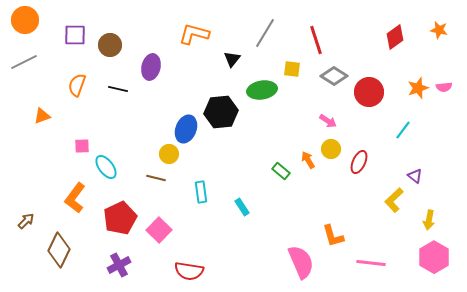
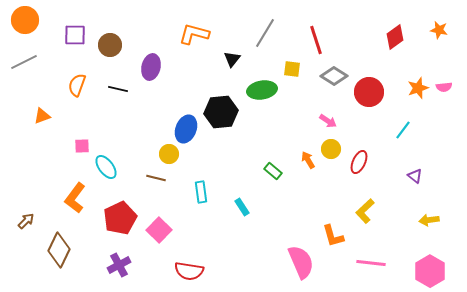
green rectangle at (281, 171): moved 8 px left
yellow L-shape at (394, 200): moved 29 px left, 11 px down
yellow arrow at (429, 220): rotated 72 degrees clockwise
pink hexagon at (434, 257): moved 4 px left, 14 px down
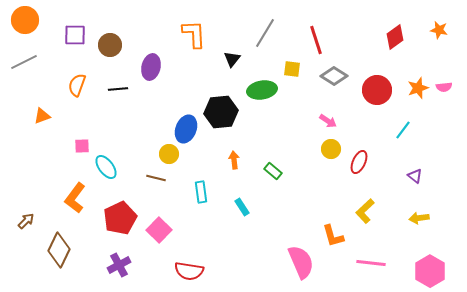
orange L-shape at (194, 34): rotated 72 degrees clockwise
black line at (118, 89): rotated 18 degrees counterclockwise
red circle at (369, 92): moved 8 px right, 2 px up
orange arrow at (308, 160): moved 74 px left; rotated 24 degrees clockwise
yellow arrow at (429, 220): moved 10 px left, 2 px up
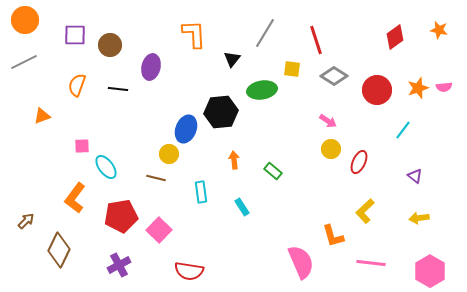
black line at (118, 89): rotated 12 degrees clockwise
red pentagon at (120, 218): moved 1 px right, 2 px up; rotated 16 degrees clockwise
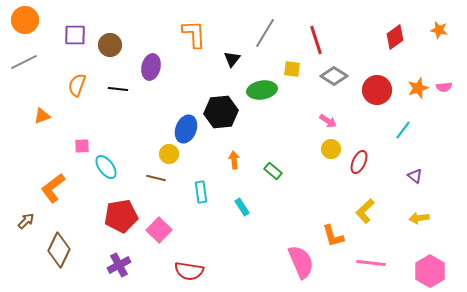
orange L-shape at (75, 198): moved 22 px left, 10 px up; rotated 16 degrees clockwise
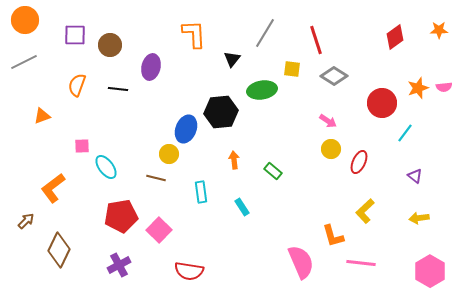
orange star at (439, 30): rotated 12 degrees counterclockwise
red circle at (377, 90): moved 5 px right, 13 px down
cyan line at (403, 130): moved 2 px right, 3 px down
pink line at (371, 263): moved 10 px left
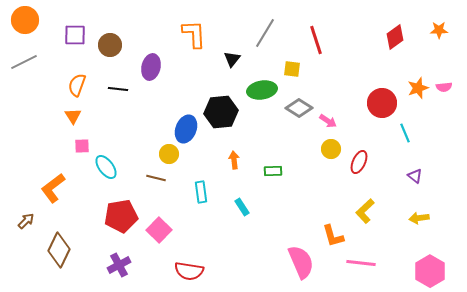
gray diamond at (334, 76): moved 35 px left, 32 px down
orange triangle at (42, 116): moved 31 px right; rotated 42 degrees counterclockwise
cyan line at (405, 133): rotated 60 degrees counterclockwise
green rectangle at (273, 171): rotated 42 degrees counterclockwise
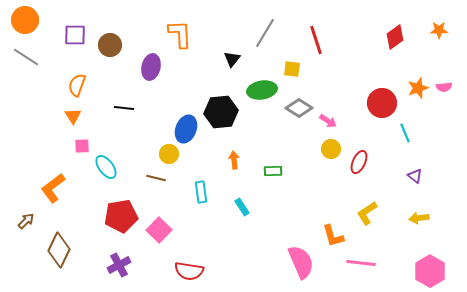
orange L-shape at (194, 34): moved 14 px left
gray line at (24, 62): moved 2 px right, 5 px up; rotated 60 degrees clockwise
black line at (118, 89): moved 6 px right, 19 px down
yellow L-shape at (365, 211): moved 2 px right, 2 px down; rotated 10 degrees clockwise
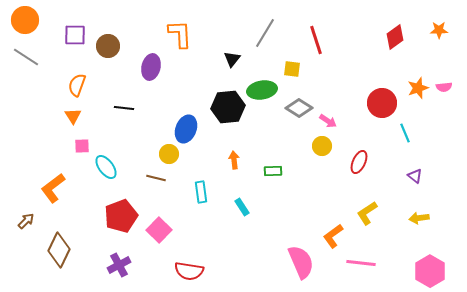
brown circle at (110, 45): moved 2 px left, 1 px down
black hexagon at (221, 112): moved 7 px right, 5 px up
yellow circle at (331, 149): moved 9 px left, 3 px up
red pentagon at (121, 216): rotated 12 degrees counterclockwise
orange L-shape at (333, 236): rotated 70 degrees clockwise
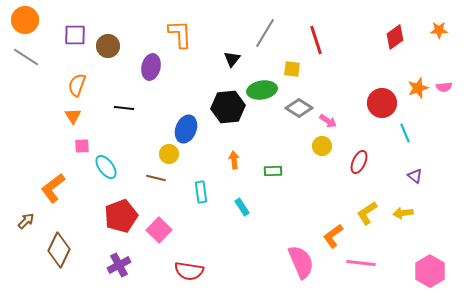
yellow arrow at (419, 218): moved 16 px left, 5 px up
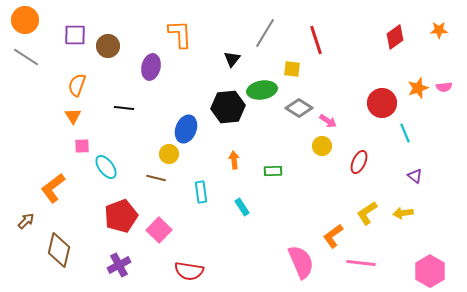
brown diamond at (59, 250): rotated 12 degrees counterclockwise
